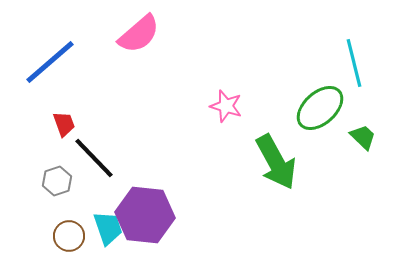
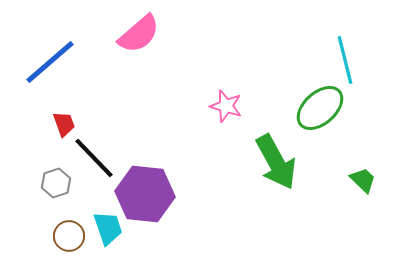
cyan line: moved 9 px left, 3 px up
green trapezoid: moved 43 px down
gray hexagon: moved 1 px left, 2 px down
purple hexagon: moved 21 px up
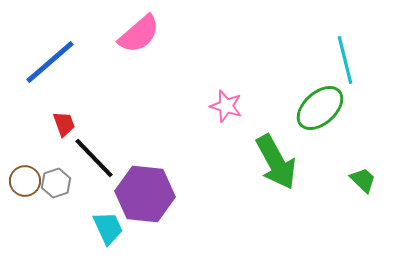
cyan trapezoid: rotated 6 degrees counterclockwise
brown circle: moved 44 px left, 55 px up
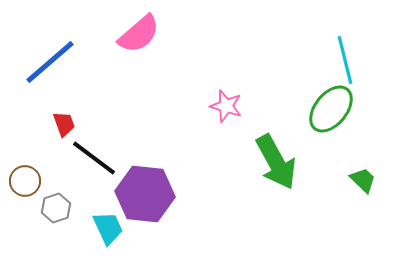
green ellipse: moved 11 px right, 1 px down; rotated 9 degrees counterclockwise
black line: rotated 9 degrees counterclockwise
gray hexagon: moved 25 px down
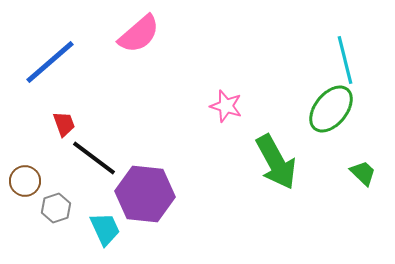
green trapezoid: moved 7 px up
cyan trapezoid: moved 3 px left, 1 px down
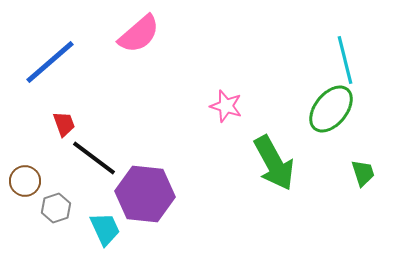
green arrow: moved 2 px left, 1 px down
green trapezoid: rotated 28 degrees clockwise
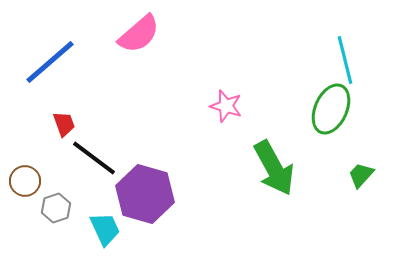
green ellipse: rotated 15 degrees counterclockwise
green arrow: moved 5 px down
green trapezoid: moved 2 px left, 2 px down; rotated 120 degrees counterclockwise
purple hexagon: rotated 10 degrees clockwise
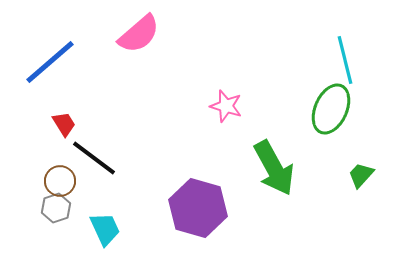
red trapezoid: rotated 12 degrees counterclockwise
brown circle: moved 35 px right
purple hexagon: moved 53 px right, 14 px down
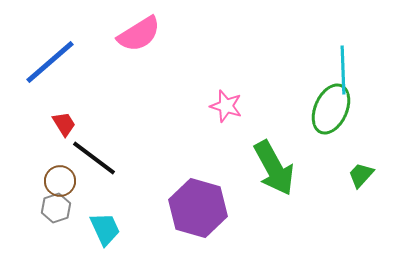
pink semicircle: rotated 9 degrees clockwise
cyan line: moved 2 px left, 10 px down; rotated 12 degrees clockwise
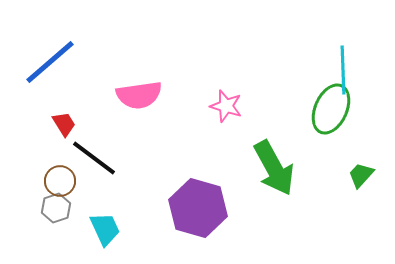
pink semicircle: moved 61 px down; rotated 24 degrees clockwise
